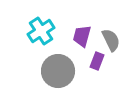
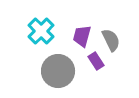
cyan cross: rotated 12 degrees counterclockwise
purple rectangle: moved 1 px left; rotated 54 degrees counterclockwise
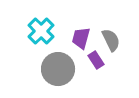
purple trapezoid: moved 1 px left, 2 px down
purple rectangle: moved 1 px up
gray circle: moved 2 px up
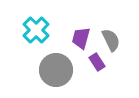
cyan cross: moved 5 px left, 1 px up
purple rectangle: moved 1 px right, 2 px down
gray circle: moved 2 px left, 1 px down
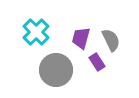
cyan cross: moved 2 px down
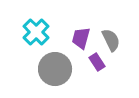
gray circle: moved 1 px left, 1 px up
